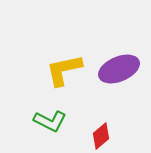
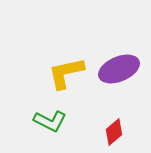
yellow L-shape: moved 2 px right, 3 px down
red diamond: moved 13 px right, 4 px up
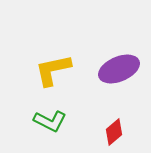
yellow L-shape: moved 13 px left, 3 px up
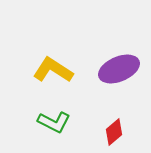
yellow L-shape: rotated 45 degrees clockwise
green L-shape: moved 4 px right, 1 px down
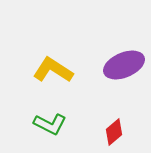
purple ellipse: moved 5 px right, 4 px up
green L-shape: moved 4 px left, 2 px down
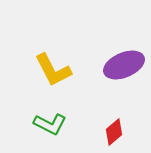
yellow L-shape: rotated 150 degrees counterclockwise
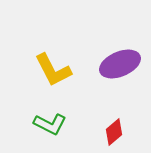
purple ellipse: moved 4 px left, 1 px up
